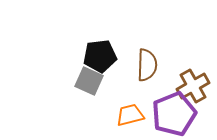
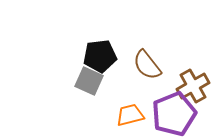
brown semicircle: rotated 140 degrees clockwise
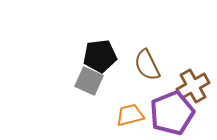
brown semicircle: rotated 12 degrees clockwise
purple pentagon: moved 2 px left, 1 px up
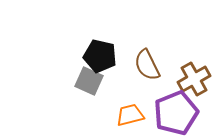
black pentagon: rotated 20 degrees clockwise
brown cross: moved 1 px right, 7 px up
purple pentagon: moved 4 px right
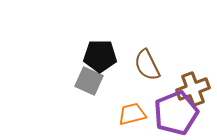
black pentagon: rotated 12 degrees counterclockwise
brown cross: moved 1 px left, 10 px down; rotated 8 degrees clockwise
orange trapezoid: moved 2 px right, 1 px up
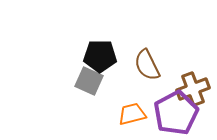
purple pentagon: rotated 6 degrees counterclockwise
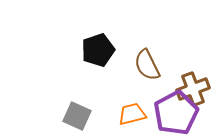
black pentagon: moved 2 px left, 6 px up; rotated 20 degrees counterclockwise
gray square: moved 12 px left, 35 px down
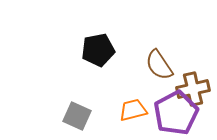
black pentagon: rotated 8 degrees clockwise
brown semicircle: moved 12 px right; rotated 8 degrees counterclockwise
brown cross: rotated 8 degrees clockwise
orange trapezoid: moved 1 px right, 4 px up
